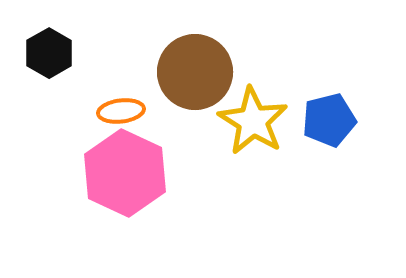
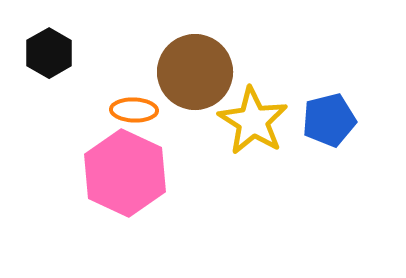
orange ellipse: moved 13 px right, 1 px up; rotated 9 degrees clockwise
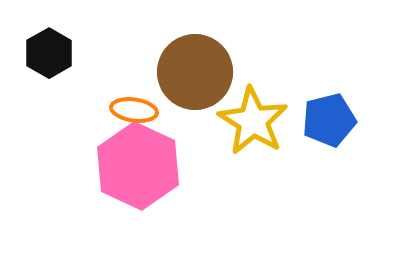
orange ellipse: rotated 6 degrees clockwise
pink hexagon: moved 13 px right, 7 px up
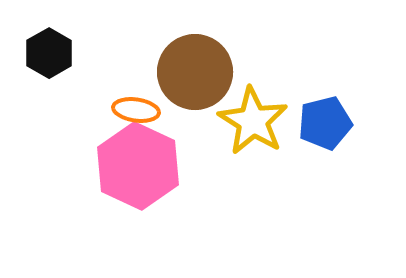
orange ellipse: moved 2 px right
blue pentagon: moved 4 px left, 3 px down
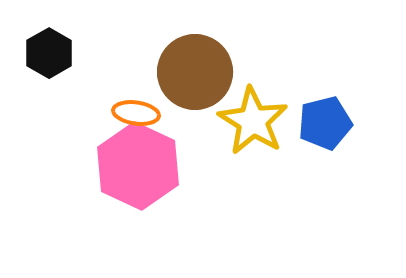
orange ellipse: moved 3 px down
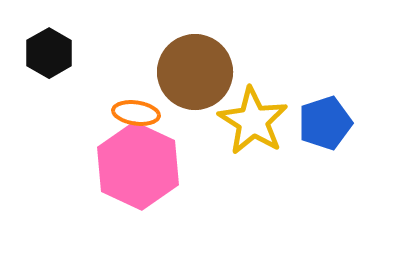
blue pentagon: rotated 4 degrees counterclockwise
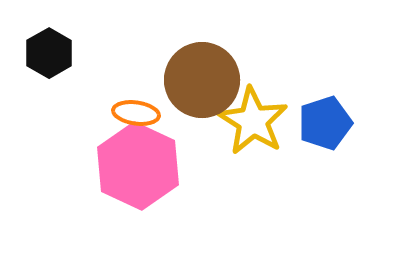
brown circle: moved 7 px right, 8 px down
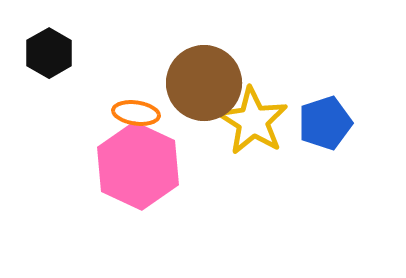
brown circle: moved 2 px right, 3 px down
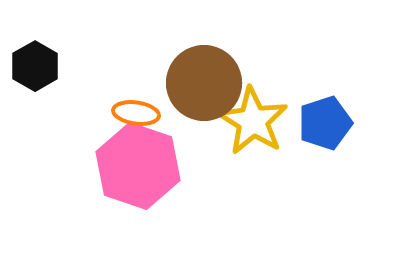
black hexagon: moved 14 px left, 13 px down
pink hexagon: rotated 6 degrees counterclockwise
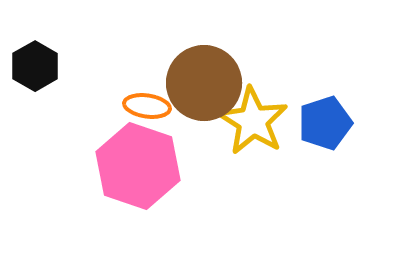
orange ellipse: moved 11 px right, 7 px up
